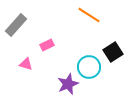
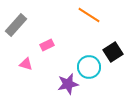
purple star: rotated 10 degrees clockwise
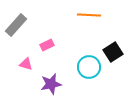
orange line: rotated 30 degrees counterclockwise
purple star: moved 17 px left
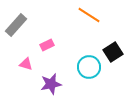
orange line: rotated 30 degrees clockwise
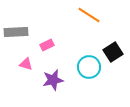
gray rectangle: moved 7 px down; rotated 45 degrees clockwise
purple star: moved 2 px right, 4 px up
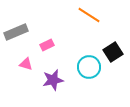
gray rectangle: rotated 20 degrees counterclockwise
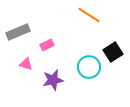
gray rectangle: moved 2 px right
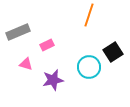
orange line: rotated 75 degrees clockwise
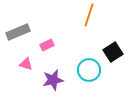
cyan circle: moved 3 px down
